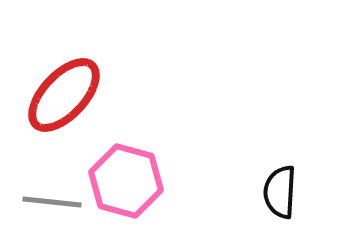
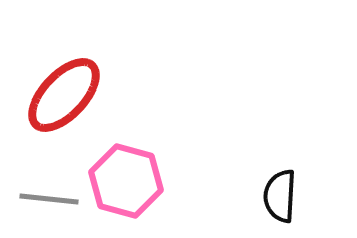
black semicircle: moved 4 px down
gray line: moved 3 px left, 3 px up
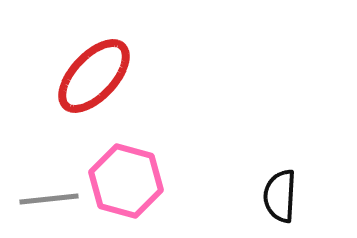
red ellipse: moved 30 px right, 19 px up
gray line: rotated 12 degrees counterclockwise
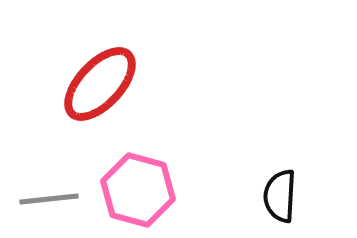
red ellipse: moved 6 px right, 8 px down
pink hexagon: moved 12 px right, 9 px down
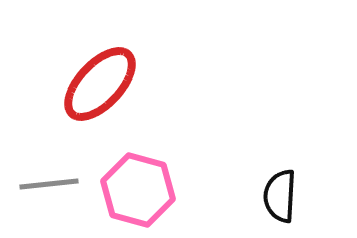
gray line: moved 15 px up
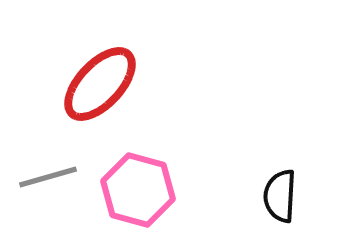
gray line: moved 1 px left, 7 px up; rotated 10 degrees counterclockwise
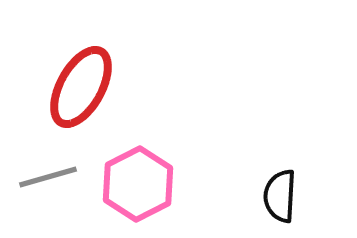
red ellipse: moved 19 px left, 3 px down; rotated 14 degrees counterclockwise
pink hexagon: moved 6 px up; rotated 18 degrees clockwise
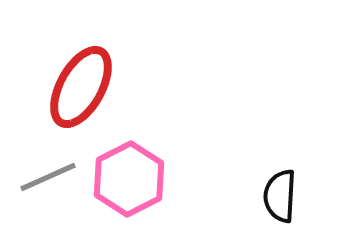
gray line: rotated 8 degrees counterclockwise
pink hexagon: moved 9 px left, 5 px up
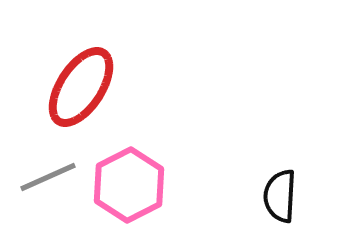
red ellipse: rotated 4 degrees clockwise
pink hexagon: moved 6 px down
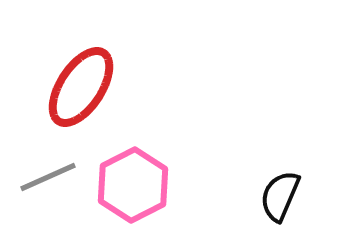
pink hexagon: moved 4 px right
black semicircle: rotated 20 degrees clockwise
